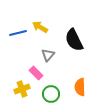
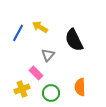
blue line: rotated 48 degrees counterclockwise
green circle: moved 1 px up
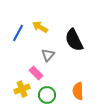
orange semicircle: moved 2 px left, 4 px down
green circle: moved 4 px left, 2 px down
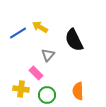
blue line: rotated 30 degrees clockwise
yellow cross: moved 1 px left; rotated 28 degrees clockwise
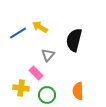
black semicircle: rotated 40 degrees clockwise
yellow cross: moved 1 px up
